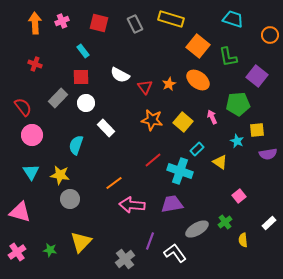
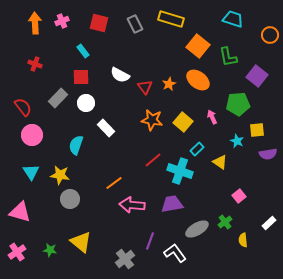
yellow triangle at (81, 242): rotated 35 degrees counterclockwise
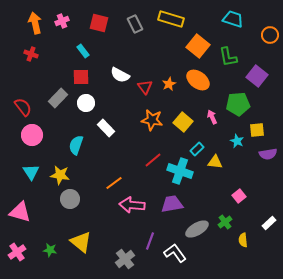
orange arrow at (35, 23): rotated 10 degrees counterclockwise
red cross at (35, 64): moved 4 px left, 10 px up
yellow triangle at (220, 162): moved 5 px left; rotated 28 degrees counterclockwise
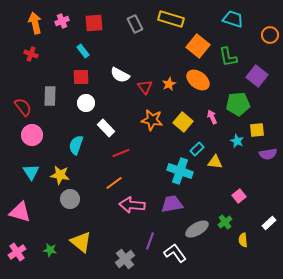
red square at (99, 23): moved 5 px left; rotated 18 degrees counterclockwise
gray rectangle at (58, 98): moved 8 px left, 2 px up; rotated 42 degrees counterclockwise
red line at (153, 160): moved 32 px left, 7 px up; rotated 18 degrees clockwise
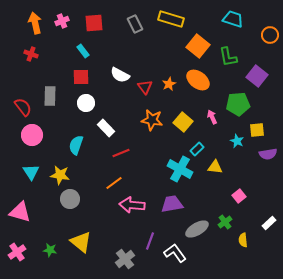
yellow triangle at (215, 162): moved 5 px down
cyan cross at (180, 171): moved 2 px up; rotated 10 degrees clockwise
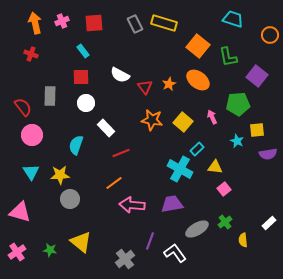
yellow rectangle at (171, 19): moved 7 px left, 4 px down
yellow star at (60, 175): rotated 12 degrees counterclockwise
pink square at (239, 196): moved 15 px left, 7 px up
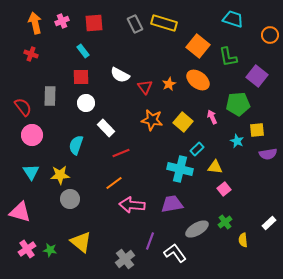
cyan cross at (180, 169): rotated 15 degrees counterclockwise
pink cross at (17, 252): moved 10 px right, 3 px up
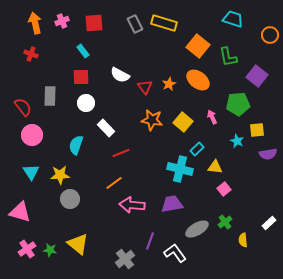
yellow triangle at (81, 242): moved 3 px left, 2 px down
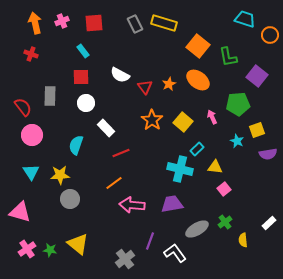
cyan trapezoid at (233, 19): moved 12 px right
orange star at (152, 120): rotated 25 degrees clockwise
yellow square at (257, 130): rotated 14 degrees counterclockwise
